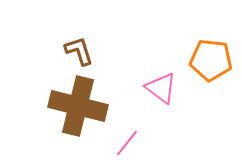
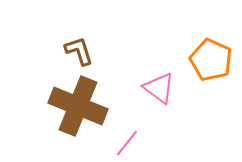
orange pentagon: rotated 18 degrees clockwise
pink triangle: moved 2 px left
brown cross: rotated 8 degrees clockwise
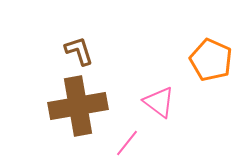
pink triangle: moved 14 px down
brown cross: rotated 32 degrees counterclockwise
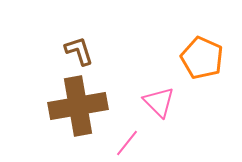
orange pentagon: moved 9 px left, 2 px up
pink triangle: rotated 8 degrees clockwise
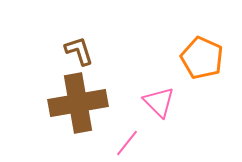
brown cross: moved 3 px up
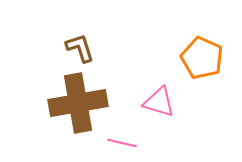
brown L-shape: moved 1 px right, 3 px up
pink triangle: rotated 28 degrees counterclockwise
pink line: moved 5 px left; rotated 64 degrees clockwise
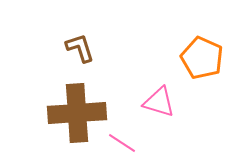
brown cross: moved 1 px left, 10 px down; rotated 6 degrees clockwise
pink line: rotated 20 degrees clockwise
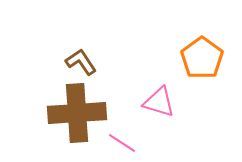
brown L-shape: moved 1 px right, 14 px down; rotated 16 degrees counterclockwise
orange pentagon: rotated 12 degrees clockwise
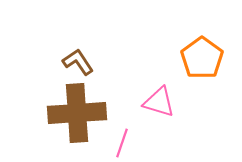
brown L-shape: moved 3 px left
pink line: rotated 76 degrees clockwise
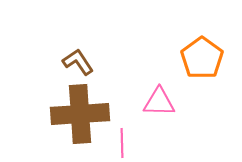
pink triangle: rotated 16 degrees counterclockwise
brown cross: moved 3 px right, 1 px down
pink line: rotated 20 degrees counterclockwise
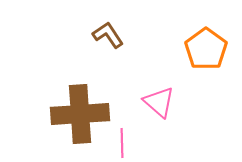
orange pentagon: moved 4 px right, 9 px up
brown L-shape: moved 30 px right, 27 px up
pink triangle: rotated 40 degrees clockwise
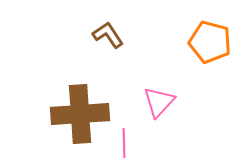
orange pentagon: moved 4 px right, 7 px up; rotated 21 degrees counterclockwise
pink triangle: rotated 32 degrees clockwise
pink line: moved 2 px right
